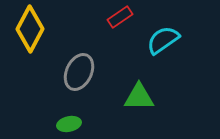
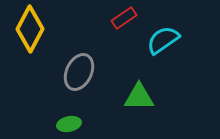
red rectangle: moved 4 px right, 1 px down
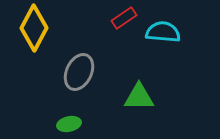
yellow diamond: moved 4 px right, 1 px up
cyan semicircle: moved 8 px up; rotated 40 degrees clockwise
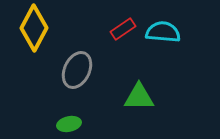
red rectangle: moved 1 px left, 11 px down
gray ellipse: moved 2 px left, 2 px up
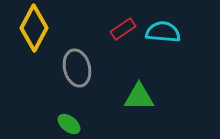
gray ellipse: moved 2 px up; rotated 39 degrees counterclockwise
green ellipse: rotated 50 degrees clockwise
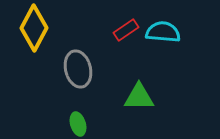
red rectangle: moved 3 px right, 1 px down
gray ellipse: moved 1 px right, 1 px down
green ellipse: moved 9 px right; rotated 35 degrees clockwise
